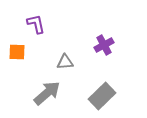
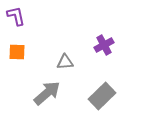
purple L-shape: moved 20 px left, 8 px up
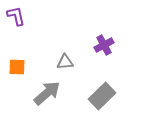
orange square: moved 15 px down
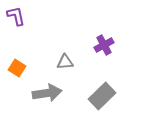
orange square: moved 1 px down; rotated 30 degrees clockwise
gray arrow: rotated 32 degrees clockwise
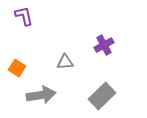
purple L-shape: moved 8 px right
gray arrow: moved 6 px left, 2 px down
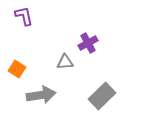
purple cross: moved 16 px left, 2 px up
orange square: moved 1 px down
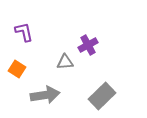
purple L-shape: moved 16 px down
purple cross: moved 2 px down
gray arrow: moved 4 px right
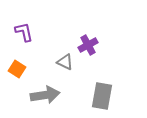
gray triangle: rotated 30 degrees clockwise
gray rectangle: rotated 36 degrees counterclockwise
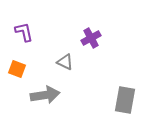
purple cross: moved 3 px right, 7 px up
orange square: rotated 12 degrees counterclockwise
gray rectangle: moved 23 px right, 4 px down
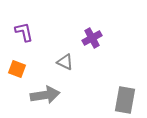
purple cross: moved 1 px right
